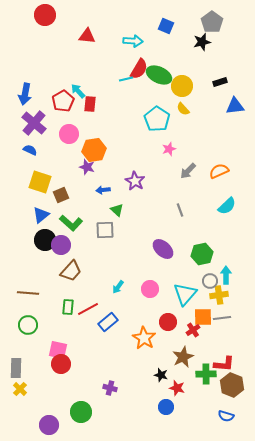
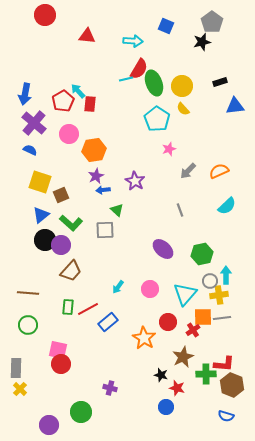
green ellipse at (159, 75): moved 5 px left, 8 px down; rotated 45 degrees clockwise
purple star at (87, 167): moved 9 px right, 9 px down; rotated 28 degrees clockwise
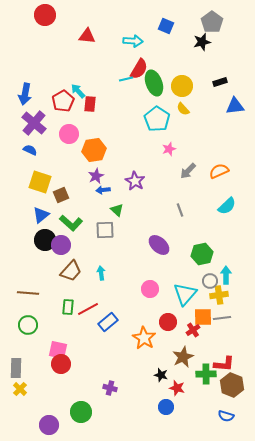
purple ellipse at (163, 249): moved 4 px left, 4 px up
cyan arrow at (118, 287): moved 17 px left, 14 px up; rotated 136 degrees clockwise
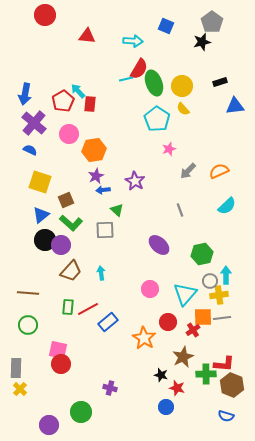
brown square at (61, 195): moved 5 px right, 5 px down
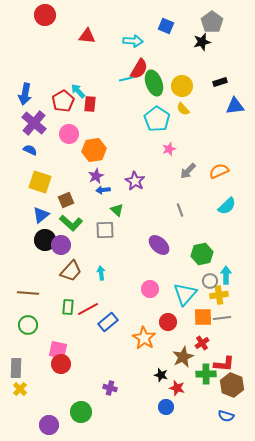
red cross at (193, 330): moved 9 px right, 13 px down
